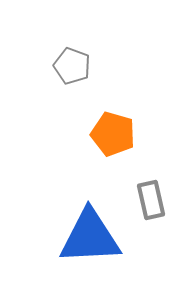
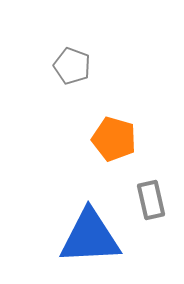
orange pentagon: moved 1 px right, 5 px down
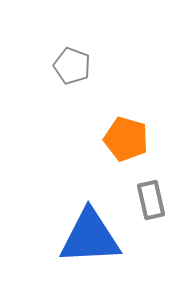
orange pentagon: moved 12 px right
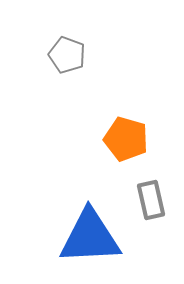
gray pentagon: moved 5 px left, 11 px up
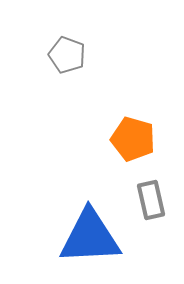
orange pentagon: moved 7 px right
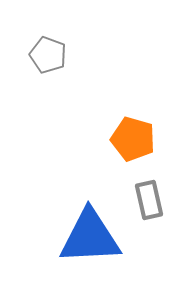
gray pentagon: moved 19 px left
gray rectangle: moved 2 px left
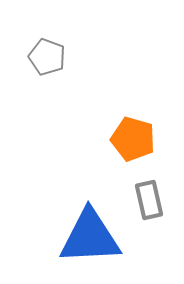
gray pentagon: moved 1 px left, 2 px down
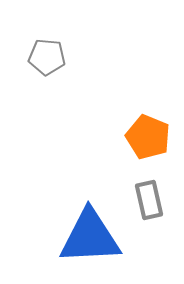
gray pentagon: rotated 15 degrees counterclockwise
orange pentagon: moved 15 px right, 2 px up; rotated 6 degrees clockwise
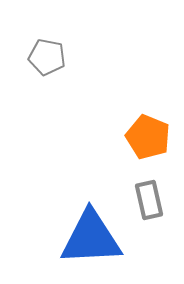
gray pentagon: rotated 6 degrees clockwise
blue triangle: moved 1 px right, 1 px down
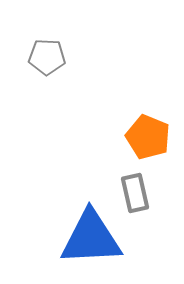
gray pentagon: rotated 9 degrees counterclockwise
gray rectangle: moved 14 px left, 7 px up
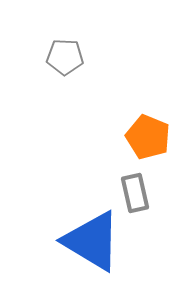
gray pentagon: moved 18 px right
blue triangle: moved 1 px right, 3 px down; rotated 34 degrees clockwise
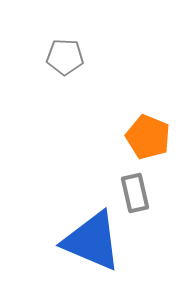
blue triangle: rotated 8 degrees counterclockwise
